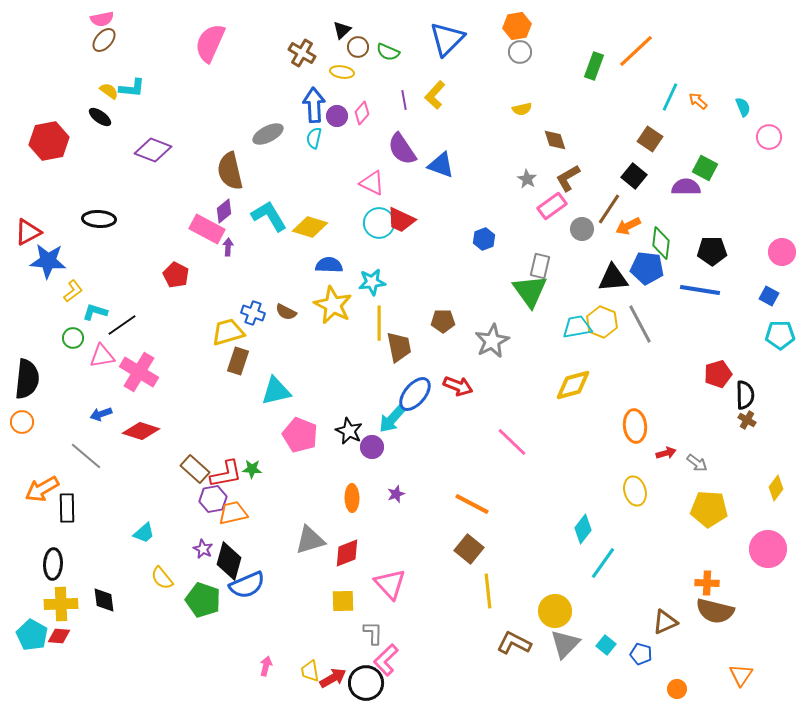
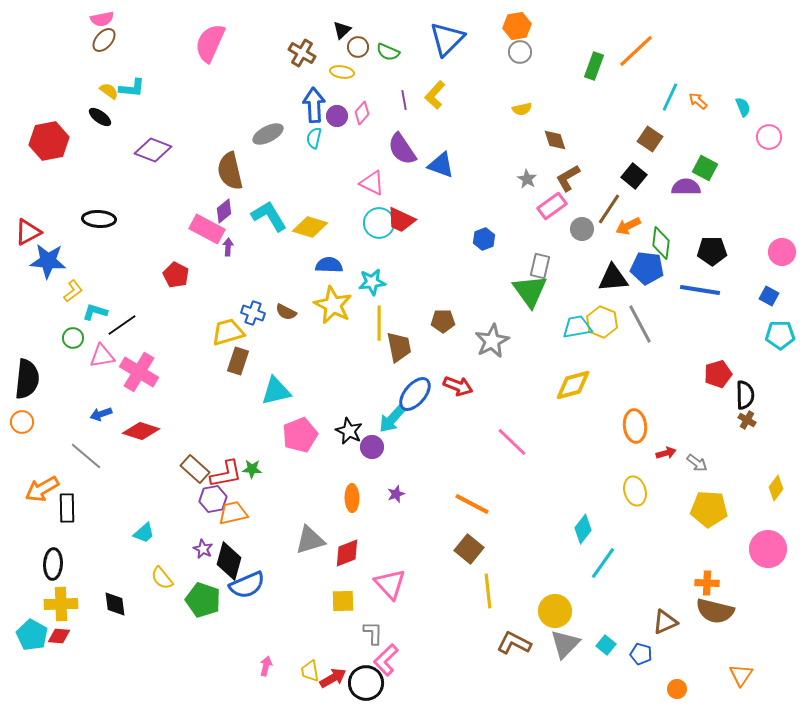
pink pentagon at (300, 435): rotated 28 degrees clockwise
black diamond at (104, 600): moved 11 px right, 4 px down
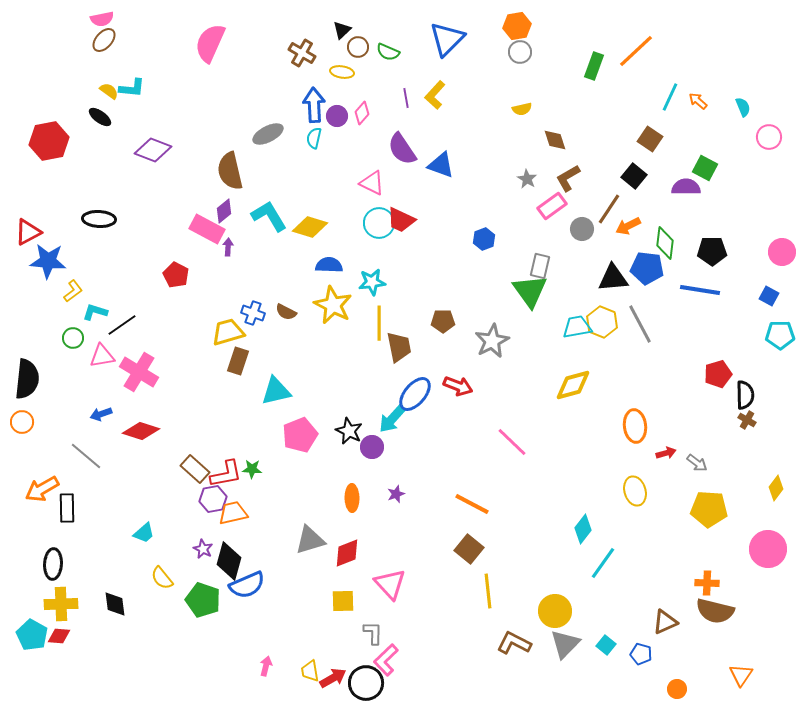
purple line at (404, 100): moved 2 px right, 2 px up
green diamond at (661, 243): moved 4 px right
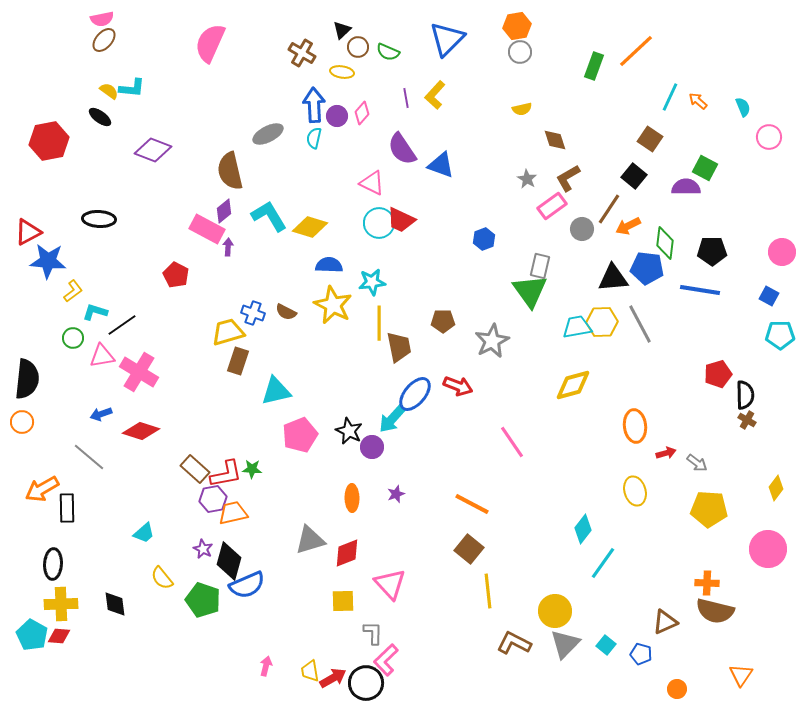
yellow hexagon at (602, 322): rotated 24 degrees counterclockwise
pink line at (512, 442): rotated 12 degrees clockwise
gray line at (86, 456): moved 3 px right, 1 px down
